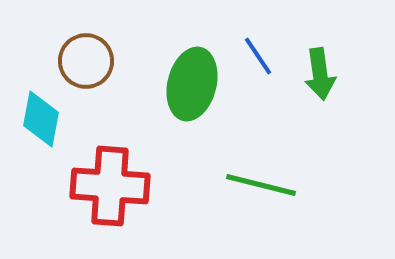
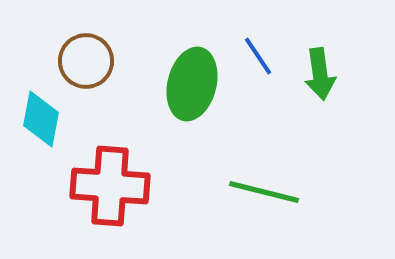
green line: moved 3 px right, 7 px down
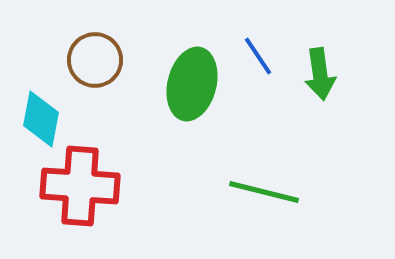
brown circle: moved 9 px right, 1 px up
red cross: moved 30 px left
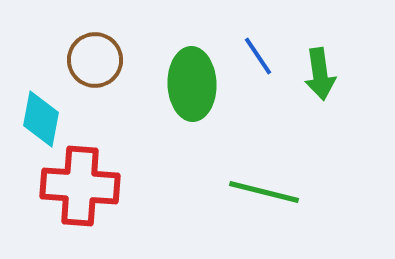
green ellipse: rotated 16 degrees counterclockwise
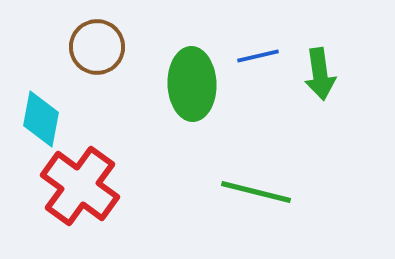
blue line: rotated 69 degrees counterclockwise
brown circle: moved 2 px right, 13 px up
red cross: rotated 32 degrees clockwise
green line: moved 8 px left
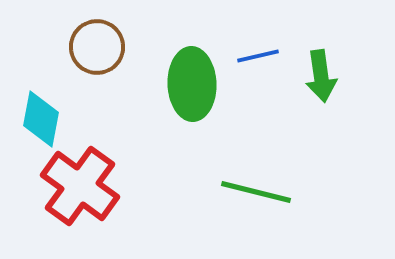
green arrow: moved 1 px right, 2 px down
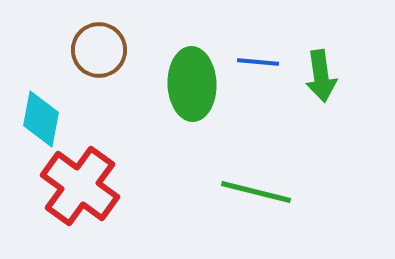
brown circle: moved 2 px right, 3 px down
blue line: moved 6 px down; rotated 18 degrees clockwise
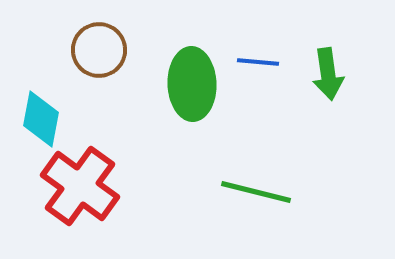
green arrow: moved 7 px right, 2 px up
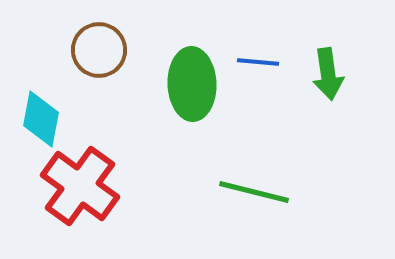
green line: moved 2 px left
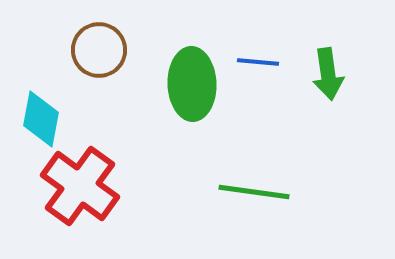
green line: rotated 6 degrees counterclockwise
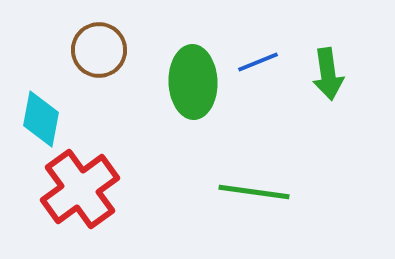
blue line: rotated 27 degrees counterclockwise
green ellipse: moved 1 px right, 2 px up
red cross: moved 3 px down; rotated 18 degrees clockwise
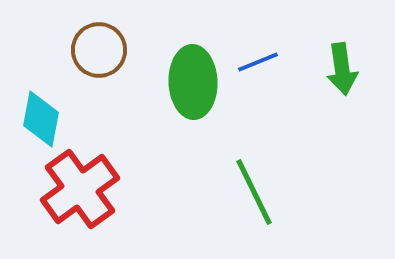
green arrow: moved 14 px right, 5 px up
green line: rotated 56 degrees clockwise
